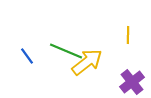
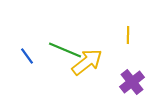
green line: moved 1 px left, 1 px up
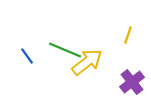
yellow line: rotated 18 degrees clockwise
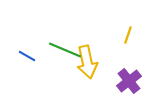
blue line: rotated 24 degrees counterclockwise
yellow arrow: rotated 116 degrees clockwise
purple cross: moved 3 px left, 1 px up
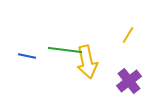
yellow line: rotated 12 degrees clockwise
green line: rotated 16 degrees counterclockwise
blue line: rotated 18 degrees counterclockwise
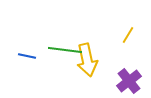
yellow arrow: moved 2 px up
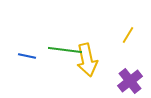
purple cross: moved 1 px right
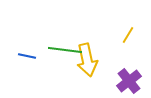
purple cross: moved 1 px left
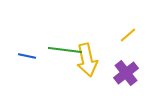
yellow line: rotated 18 degrees clockwise
purple cross: moved 3 px left, 8 px up
